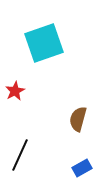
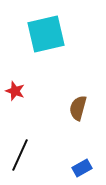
cyan square: moved 2 px right, 9 px up; rotated 6 degrees clockwise
red star: rotated 24 degrees counterclockwise
brown semicircle: moved 11 px up
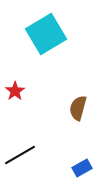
cyan square: rotated 18 degrees counterclockwise
red star: rotated 18 degrees clockwise
black line: rotated 36 degrees clockwise
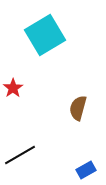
cyan square: moved 1 px left, 1 px down
red star: moved 2 px left, 3 px up
blue rectangle: moved 4 px right, 2 px down
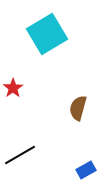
cyan square: moved 2 px right, 1 px up
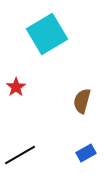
red star: moved 3 px right, 1 px up
brown semicircle: moved 4 px right, 7 px up
blue rectangle: moved 17 px up
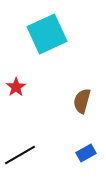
cyan square: rotated 6 degrees clockwise
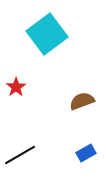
cyan square: rotated 12 degrees counterclockwise
brown semicircle: rotated 55 degrees clockwise
